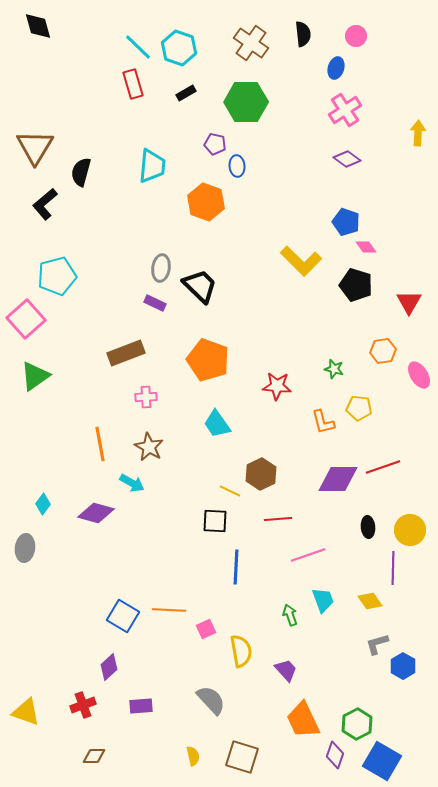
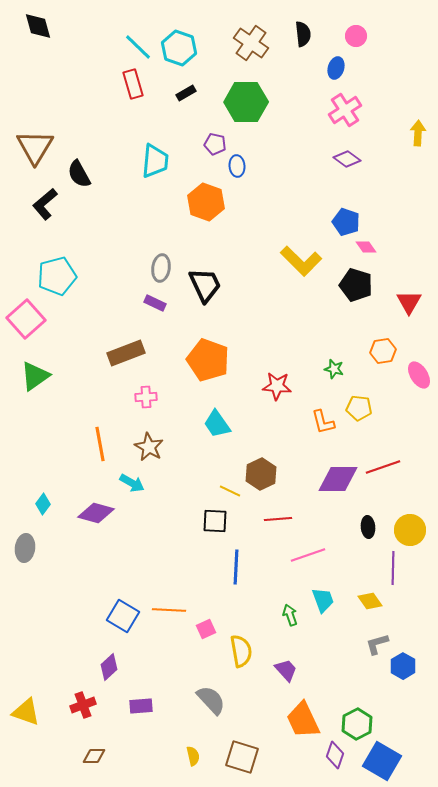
cyan trapezoid at (152, 166): moved 3 px right, 5 px up
black semicircle at (81, 172): moved 2 px left, 2 px down; rotated 44 degrees counterclockwise
black trapezoid at (200, 286): moved 5 px right, 1 px up; rotated 21 degrees clockwise
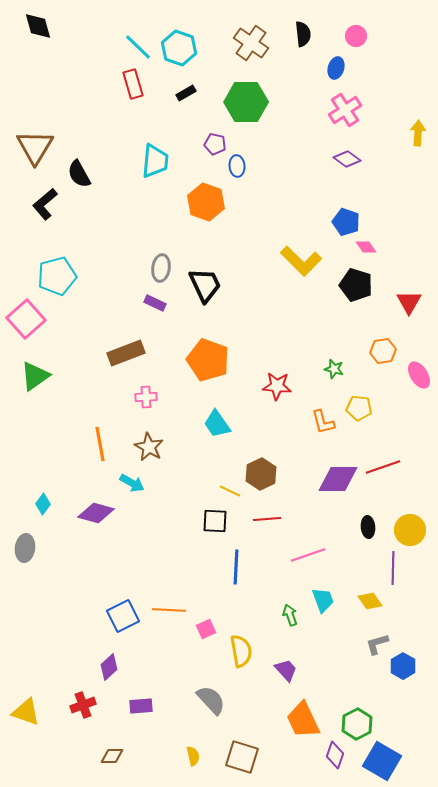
red line at (278, 519): moved 11 px left
blue square at (123, 616): rotated 32 degrees clockwise
brown diamond at (94, 756): moved 18 px right
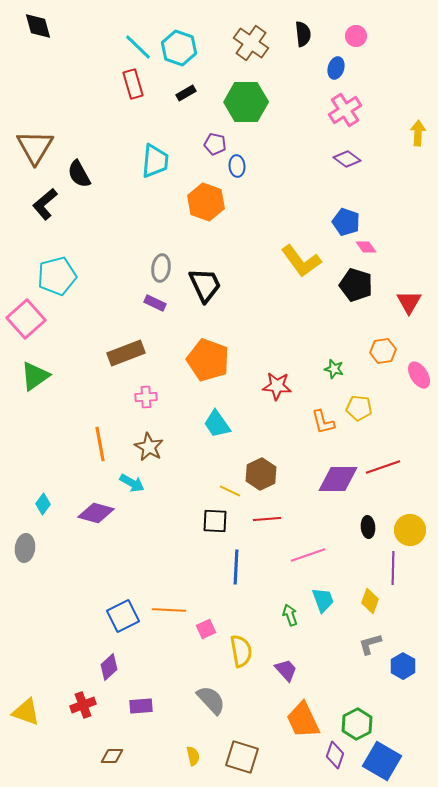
yellow L-shape at (301, 261): rotated 9 degrees clockwise
yellow diamond at (370, 601): rotated 55 degrees clockwise
gray L-shape at (377, 644): moved 7 px left
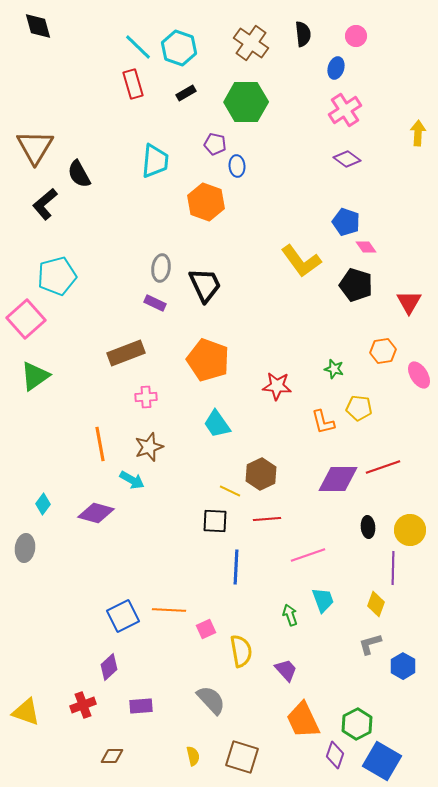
brown star at (149, 447): rotated 24 degrees clockwise
cyan arrow at (132, 483): moved 3 px up
yellow diamond at (370, 601): moved 6 px right, 3 px down
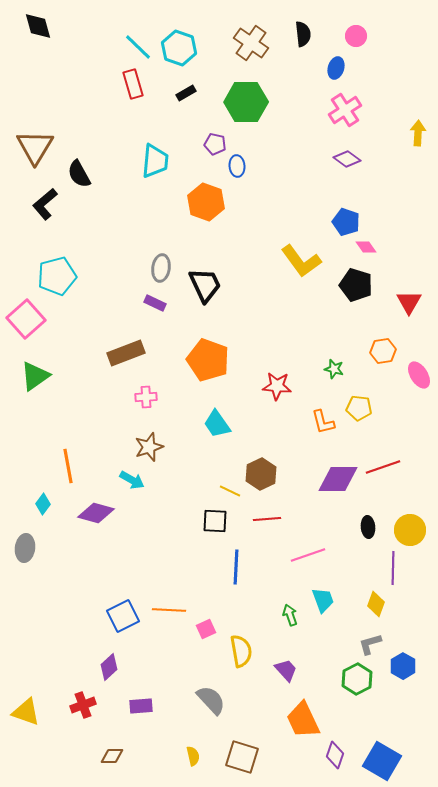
orange line at (100, 444): moved 32 px left, 22 px down
green hexagon at (357, 724): moved 45 px up
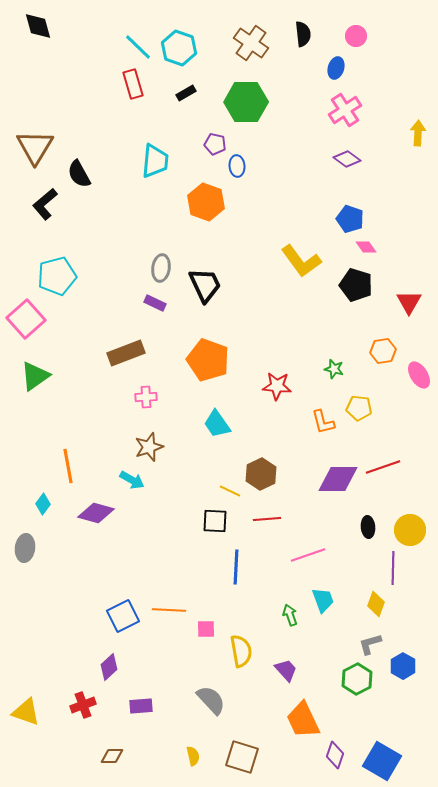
blue pentagon at (346, 222): moved 4 px right, 3 px up
pink square at (206, 629): rotated 24 degrees clockwise
